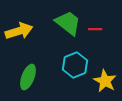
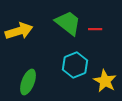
green ellipse: moved 5 px down
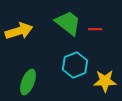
yellow star: rotated 30 degrees counterclockwise
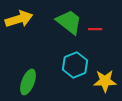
green trapezoid: moved 1 px right, 1 px up
yellow arrow: moved 12 px up
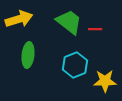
green ellipse: moved 27 px up; rotated 15 degrees counterclockwise
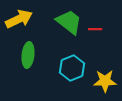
yellow arrow: rotated 8 degrees counterclockwise
cyan hexagon: moved 3 px left, 3 px down
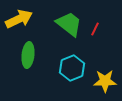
green trapezoid: moved 2 px down
red line: rotated 64 degrees counterclockwise
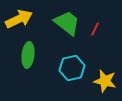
green trapezoid: moved 2 px left, 1 px up
cyan hexagon: rotated 10 degrees clockwise
yellow star: rotated 15 degrees clockwise
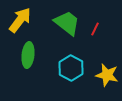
yellow arrow: moved 1 px right, 1 px down; rotated 28 degrees counterclockwise
cyan hexagon: moved 1 px left; rotated 20 degrees counterclockwise
yellow star: moved 2 px right, 6 px up
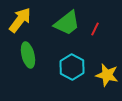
green trapezoid: rotated 104 degrees clockwise
green ellipse: rotated 20 degrees counterclockwise
cyan hexagon: moved 1 px right, 1 px up
